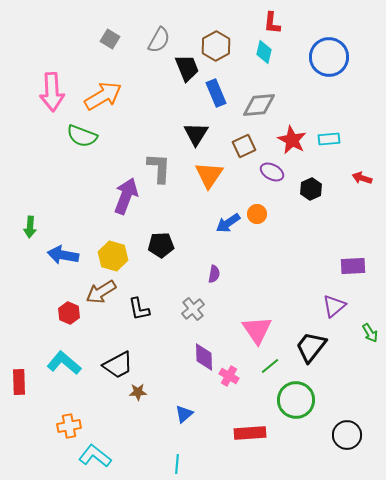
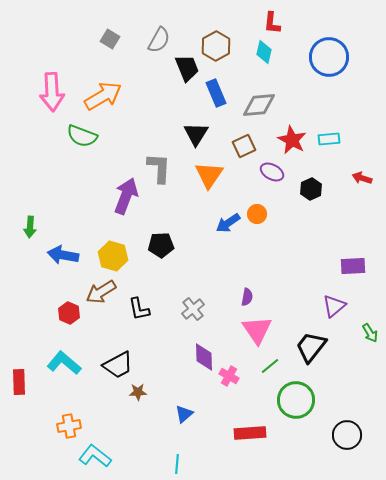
purple semicircle at (214, 274): moved 33 px right, 23 px down
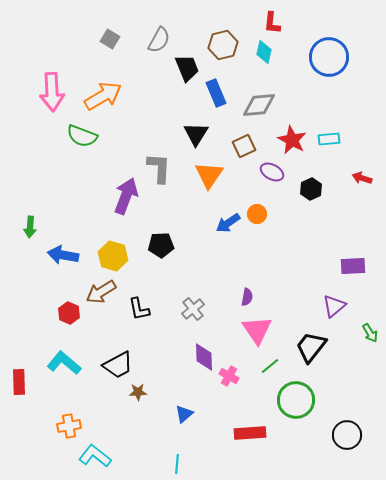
brown hexagon at (216, 46): moved 7 px right, 1 px up; rotated 16 degrees clockwise
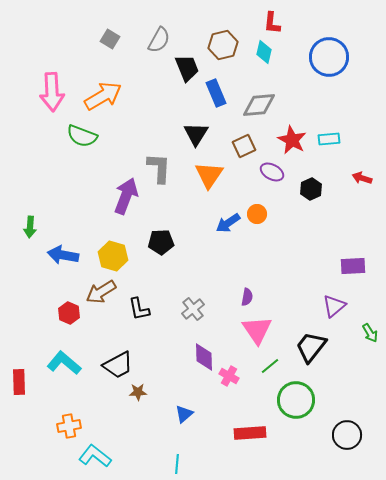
black pentagon at (161, 245): moved 3 px up
